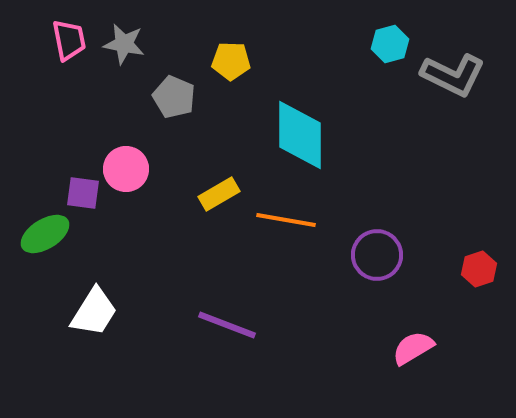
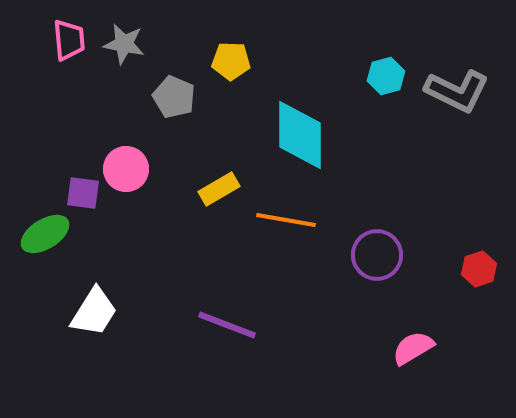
pink trapezoid: rotated 6 degrees clockwise
cyan hexagon: moved 4 px left, 32 px down
gray L-shape: moved 4 px right, 16 px down
yellow rectangle: moved 5 px up
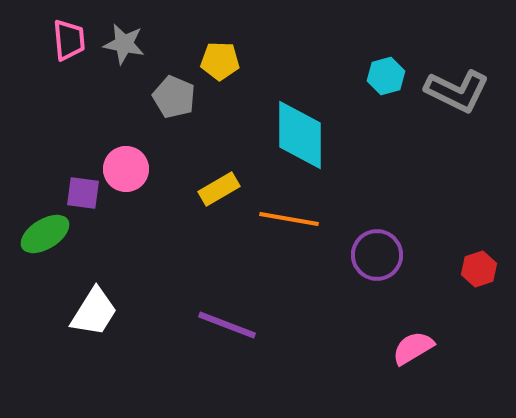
yellow pentagon: moved 11 px left
orange line: moved 3 px right, 1 px up
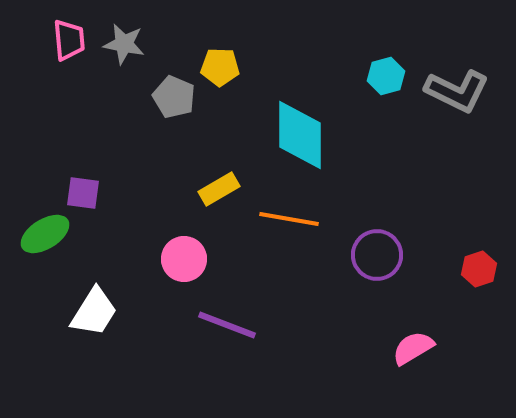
yellow pentagon: moved 6 px down
pink circle: moved 58 px right, 90 px down
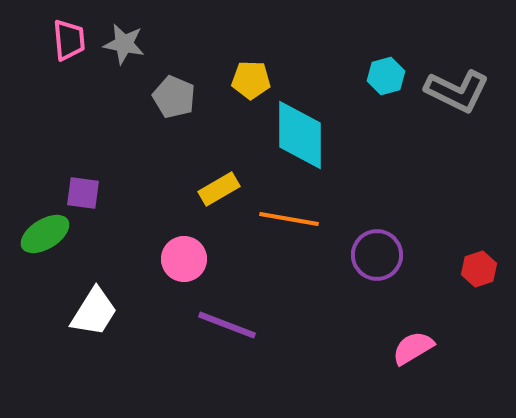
yellow pentagon: moved 31 px right, 13 px down
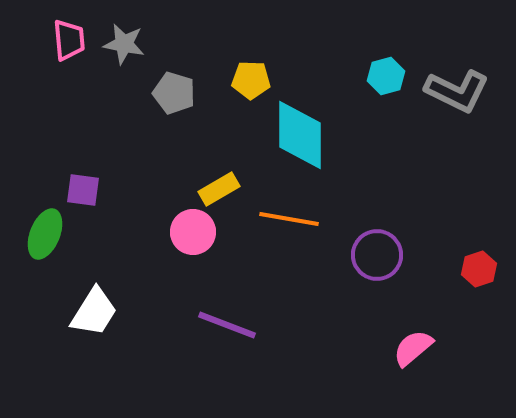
gray pentagon: moved 4 px up; rotated 6 degrees counterclockwise
purple square: moved 3 px up
green ellipse: rotated 36 degrees counterclockwise
pink circle: moved 9 px right, 27 px up
pink semicircle: rotated 9 degrees counterclockwise
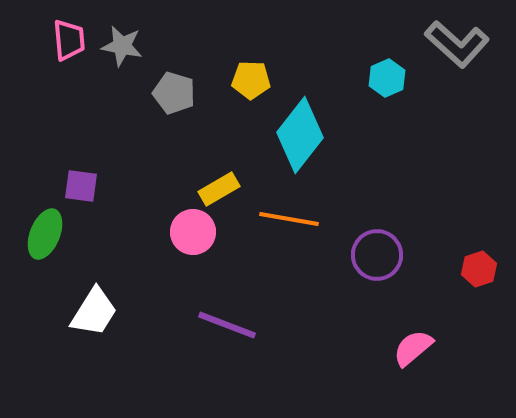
gray star: moved 2 px left, 2 px down
cyan hexagon: moved 1 px right, 2 px down; rotated 9 degrees counterclockwise
gray L-shape: moved 47 px up; rotated 16 degrees clockwise
cyan diamond: rotated 38 degrees clockwise
purple square: moved 2 px left, 4 px up
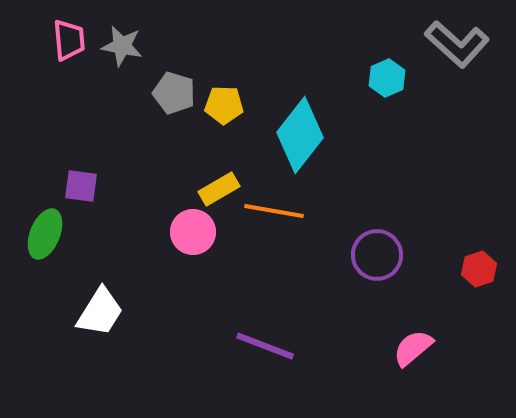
yellow pentagon: moved 27 px left, 25 px down
orange line: moved 15 px left, 8 px up
white trapezoid: moved 6 px right
purple line: moved 38 px right, 21 px down
